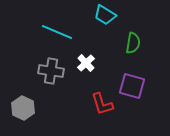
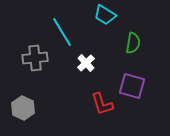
cyan line: moved 5 px right; rotated 36 degrees clockwise
gray cross: moved 16 px left, 13 px up; rotated 15 degrees counterclockwise
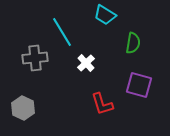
purple square: moved 7 px right, 1 px up
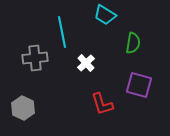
cyan line: rotated 20 degrees clockwise
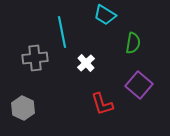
purple square: rotated 24 degrees clockwise
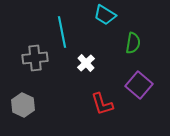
gray hexagon: moved 3 px up
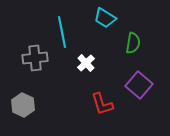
cyan trapezoid: moved 3 px down
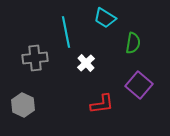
cyan line: moved 4 px right
red L-shape: rotated 80 degrees counterclockwise
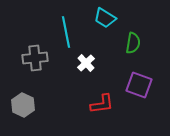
purple square: rotated 20 degrees counterclockwise
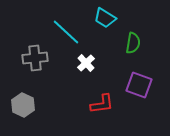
cyan line: rotated 36 degrees counterclockwise
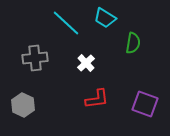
cyan line: moved 9 px up
purple square: moved 6 px right, 19 px down
red L-shape: moved 5 px left, 5 px up
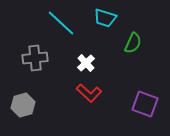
cyan trapezoid: rotated 15 degrees counterclockwise
cyan line: moved 5 px left
green semicircle: rotated 15 degrees clockwise
red L-shape: moved 8 px left, 6 px up; rotated 50 degrees clockwise
gray hexagon: rotated 20 degrees clockwise
